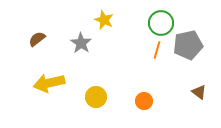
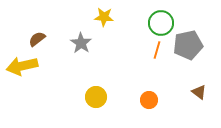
yellow star: moved 3 px up; rotated 18 degrees counterclockwise
yellow arrow: moved 27 px left, 17 px up
orange circle: moved 5 px right, 1 px up
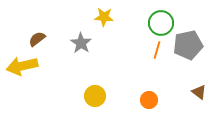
yellow circle: moved 1 px left, 1 px up
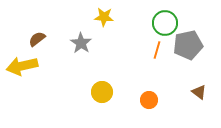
green circle: moved 4 px right
yellow circle: moved 7 px right, 4 px up
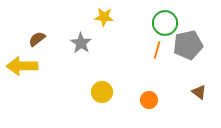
yellow arrow: rotated 12 degrees clockwise
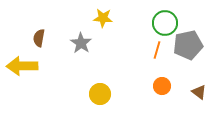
yellow star: moved 1 px left, 1 px down
brown semicircle: moved 2 px right, 1 px up; rotated 42 degrees counterclockwise
yellow circle: moved 2 px left, 2 px down
orange circle: moved 13 px right, 14 px up
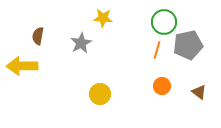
green circle: moved 1 px left, 1 px up
brown semicircle: moved 1 px left, 2 px up
gray star: rotated 10 degrees clockwise
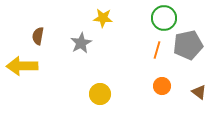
green circle: moved 4 px up
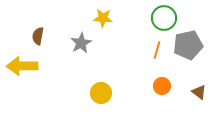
yellow circle: moved 1 px right, 1 px up
